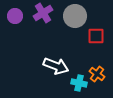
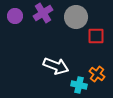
gray circle: moved 1 px right, 1 px down
cyan cross: moved 2 px down
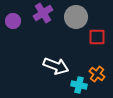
purple circle: moved 2 px left, 5 px down
red square: moved 1 px right, 1 px down
